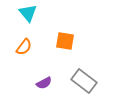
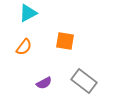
cyan triangle: rotated 42 degrees clockwise
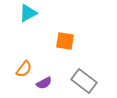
orange semicircle: moved 22 px down
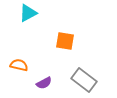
orange semicircle: moved 5 px left, 4 px up; rotated 114 degrees counterclockwise
gray rectangle: moved 1 px up
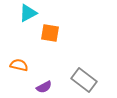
orange square: moved 15 px left, 8 px up
purple semicircle: moved 4 px down
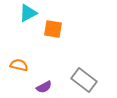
orange square: moved 3 px right, 4 px up
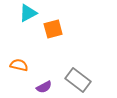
orange square: rotated 24 degrees counterclockwise
gray rectangle: moved 6 px left
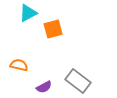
gray rectangle: moved 1 px down
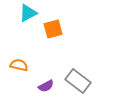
purple semicircle: moved 2 px right, 1 px up
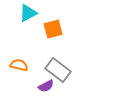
gray rectangle: moved 20 px left, 11 px up
